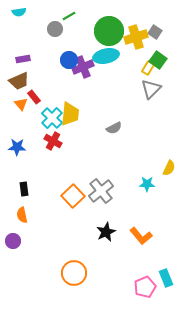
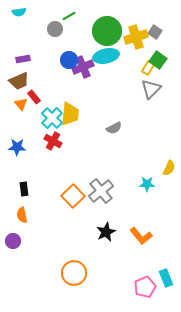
green circle: moved 2 px left
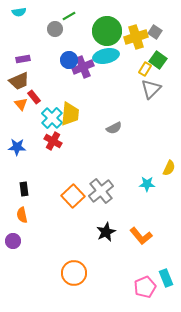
yellow rectangle: moved 3 px left, 1 px down
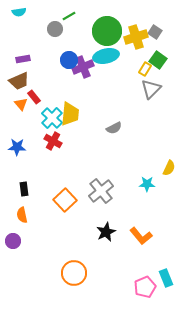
orange square: moved 8 px left, 4 px down
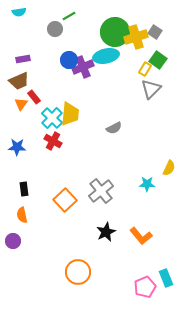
green circle: moved 8 px right, 1 px down
orange triangle: rotated 16 degrees clockwise
orange circle: moved 4 px right, 1 px up
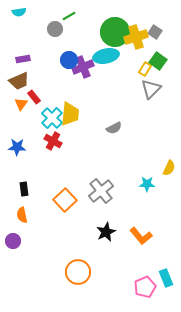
green square: moved 1 px down
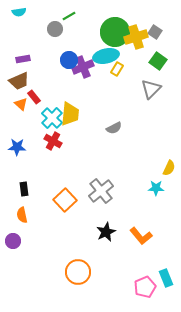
yellow rectangle: moved 28 px left
orange triangle: rotated 24 degrees counterclockwise
cyan star: moved 9 px right, 4 px down
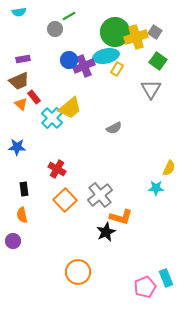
purple cross: moved 1 px right, 1 px up
gray triangle: rotated 15 degrees counterclockwise
yellow trapezoid: moved 6 px up; rotated 45 degrees clockwise
red cross: moved 4 px right, 28 px down
gray cross: moved 1 px left, 4 px down
orange L-shape: moved 20 px left, 19 px up; rotated 35 degrees counterclockwise
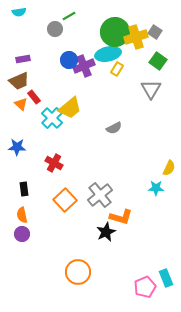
cyan ellipse: moved 2 px right, 2 px up
red cross: moved 3 px left, 6 px up
purple circle: moved 9 px right, 7 px up
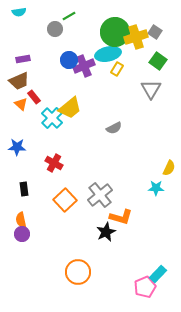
orange semicircle: moved 1 px left, 5 px down
cyan rectangle: moved 8 px left, 4 px up; rotated 66 degrees clockwise
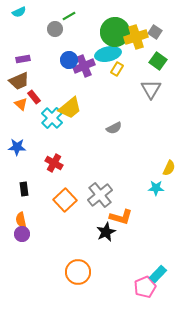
cyan semicircle: rotated 16 degrees counterclockwise
